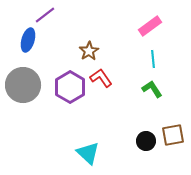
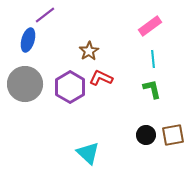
red L-shape: rotated 30 degrees counterclockwise
gray circle: moved 2 px right, 1 px up
green L-shape: rotated 20 degrees clockwise
black circle: moved 6 px up
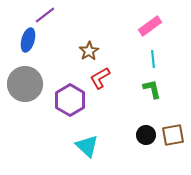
red L-shape: moved 1 px left; rotated 55 degrees counterclockwise
purple hexagon: moved 13 px down
cyan triangle: moved 1 px left, 7 px up
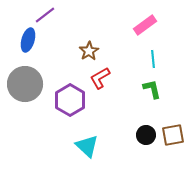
pink rectangle: moved 5 px left, 1 px up
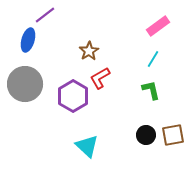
pink rectangle: moved 13 px right, 1 px down
cyan line: rotated 36 degrees clockwise
green L-shape: moved 1 px left, 1 px down
purple hexagon: moved 3 px right, 4 px up
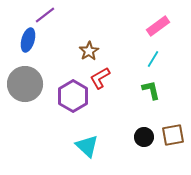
black circle: moved 2 px left, 2 px down
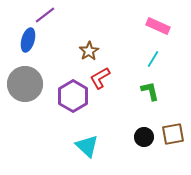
pink rectangle: rotated 60 degrees clockwise
green L-shape: moved 1 px left, 1 px down
brown square: moved 1 px up
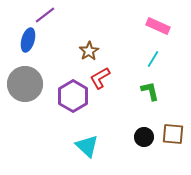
brown square: rotated 15 degrees clockwise
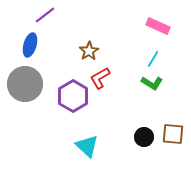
blue ellipse: moved 2 px right, 5 px down
green L-shape: moved 2 px right, 8 px up; rotated 135 degrees clockwise
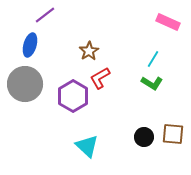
pink rectangle: moved 10 px right, 4 px up
